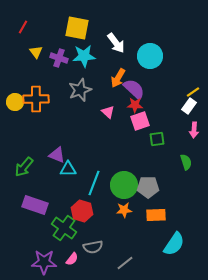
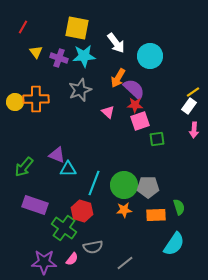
green semicircle: moved 7 px left, 45 px down
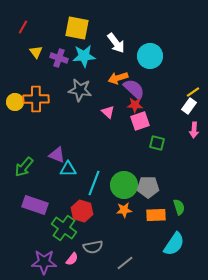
orange arrow: rotated 42 degrees clockwise
gray star: rotated 30 degrees clockwise
green square: moved 4 px down; rotated 21 degrees clockwise
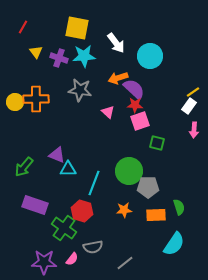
green circle: moved 5 px right, 14 px up
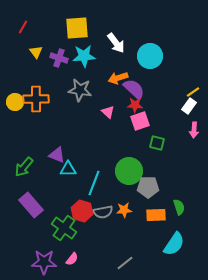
yellow square: rotated 15 degrees counterclockwise
purple rectangle: moved 4 px left; rotated 30 degrees clockwise
gray semicircle: moved 10 px right, 35 px up
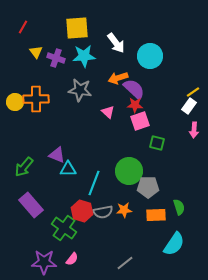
purple cross: moved 3 px left
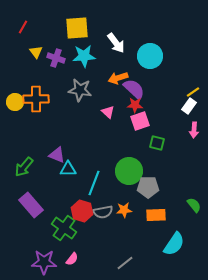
green semicircle: moved 15 px right, 2 px up; rotated 21 degrees counterclockwise
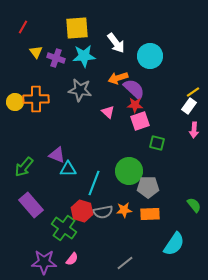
orange rectangle: moved 6 px left, 1 px up
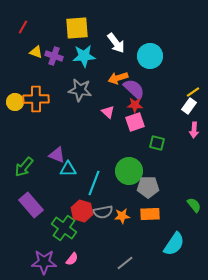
yellow triangle: rotated 32 degrees counterclockwise
purple cross: moved 2 px left, 2 px up
pink square: moved 5 px left, 1 px down
orange star: moved 2 px left, 6 px down
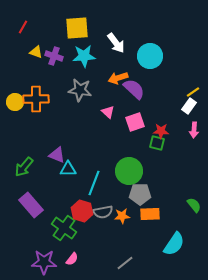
red star: moved 26 px right, 26 px down
gray pentagon: moved 8 px left, 7 px down
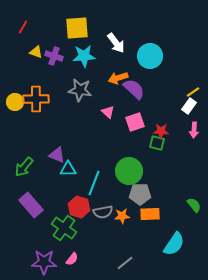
red hexagon: moved 3 px left, 4 px up
